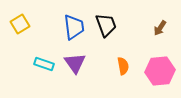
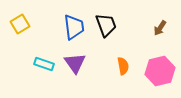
pink hexagon: rotated 8 degrees counterclockwise
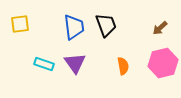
yellow square: rotated 24 degrees clockwise
brown arrow: rotated 14 degrees clockwise
pink hexagon: moved 3 px right, 8 px up
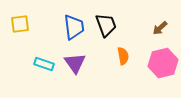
orange semicircle: moved 10 px up
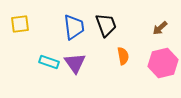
cyan rectangle: moved 5 px right, 2 px up
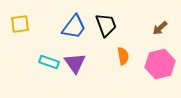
blue trapezoid: rotated 44 degrees clockwise
pink hexagon: moved 3 px left, 1 px down
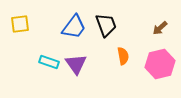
purple triangle: moved 1 px right, 1 px down
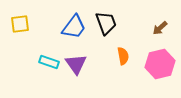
black trapezoid: moved 2 px up
